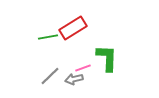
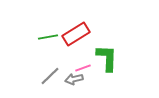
red rectangle: moved 3 px right, 6 px down
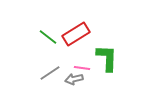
green line: rotated 48 degrees clockwise
pink line: moved 1 px left; rotated 28 degrees clockwise
gray line: moved 3 px up; rotated 10 degrees clockwise
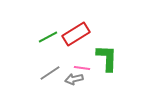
green line: rotated 66 degrees counterclockwise
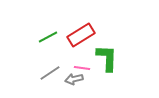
red rectangle: moved 5 px right, 1 px down
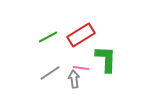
green L-shape: moved 1 px left, 1 px down
pink line: moved 1 px left
gray arrow: rotated 96 degrees clockwise
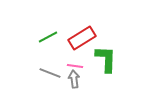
red rectangle: moved 1 px right, 3 px down
pink line: moved 6 px left, 2 px up
gray line: rotated 55 degrees clockwise
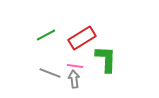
green line: moved 2 px left, 2 px up
